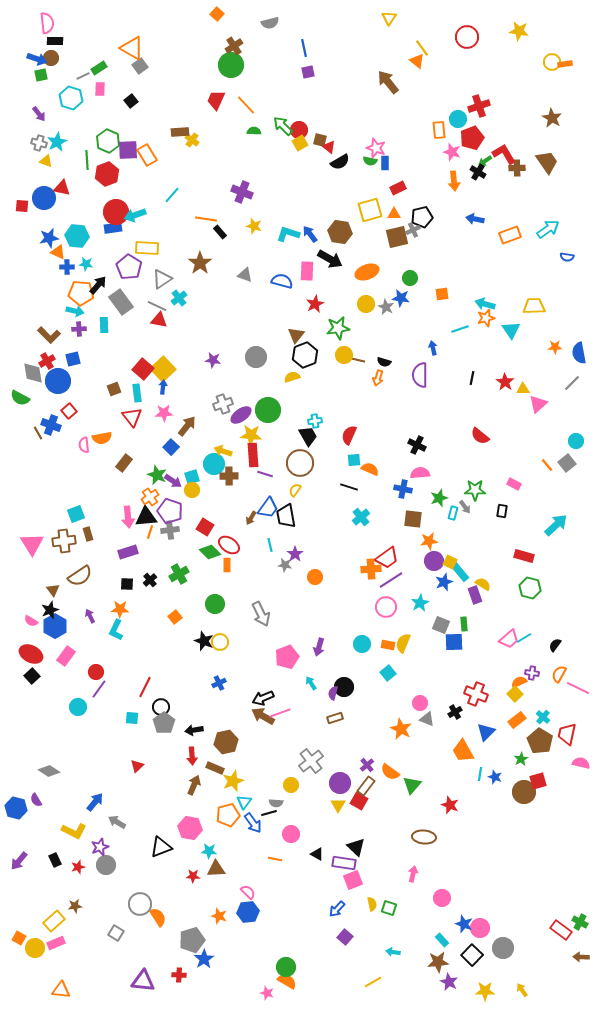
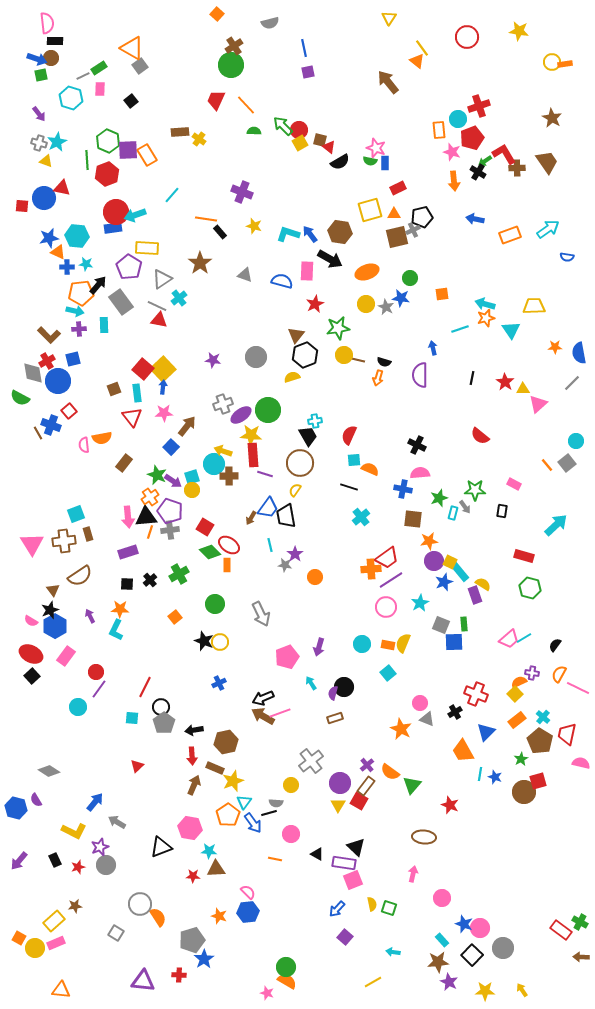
yellow cross at (192, 140): moved 7 px right, 1 px up
orange pentagon at (81, 293): rotated 10 degrees counterclockwise
orange pentagon at (228, 815): rotated 20 degrees counterclockwise
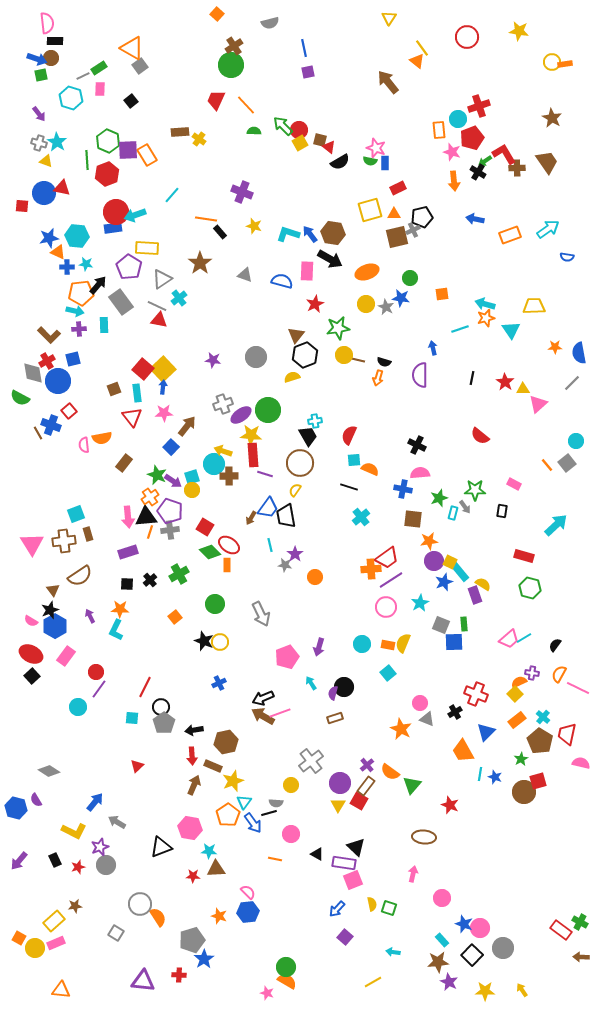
cyan star at (57, 142): rotated 12 degrees counterclockwise
blue circle at (44, 198): moved 5 px up
brown hexagon at (340, 232): moved 7 px left, 1 px down
brown rectangle at (215, 768): moved 2 px left, 2 px up
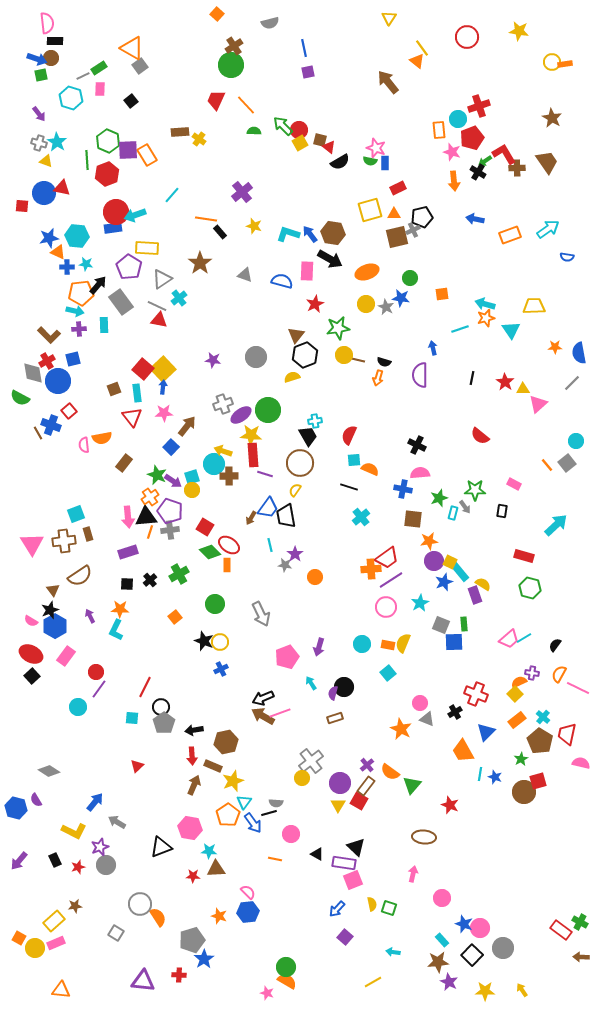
purple cross at (242, 192): rotated 30 degrees clockwise
blue cross at (219, 683): moved 2 px right, 14 px up
yellow circle at (291, 785): moved 11 px right, 7 px up
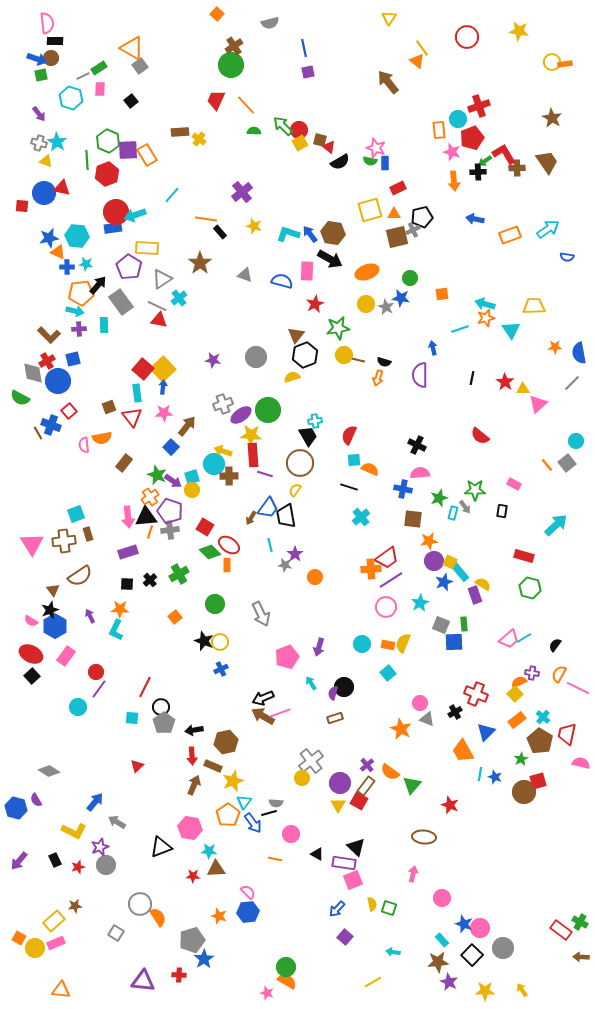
black cross at (478, 172): rotated 35 degrees counterclockwise
brown square at (114, 389): moved 5 px left, 18 px down
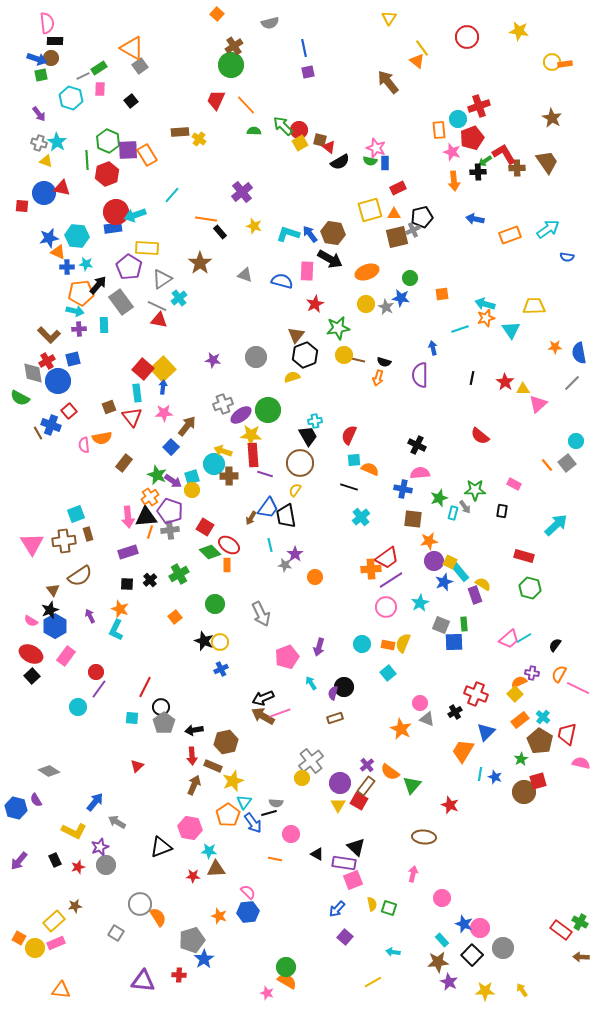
orange star at (120, 609): rotated 18 degrees clockwise
orange rectangle at (517, 720): moved 3 px right
orange trapezoid at (463, 751): rotated 60 degrees clockwise
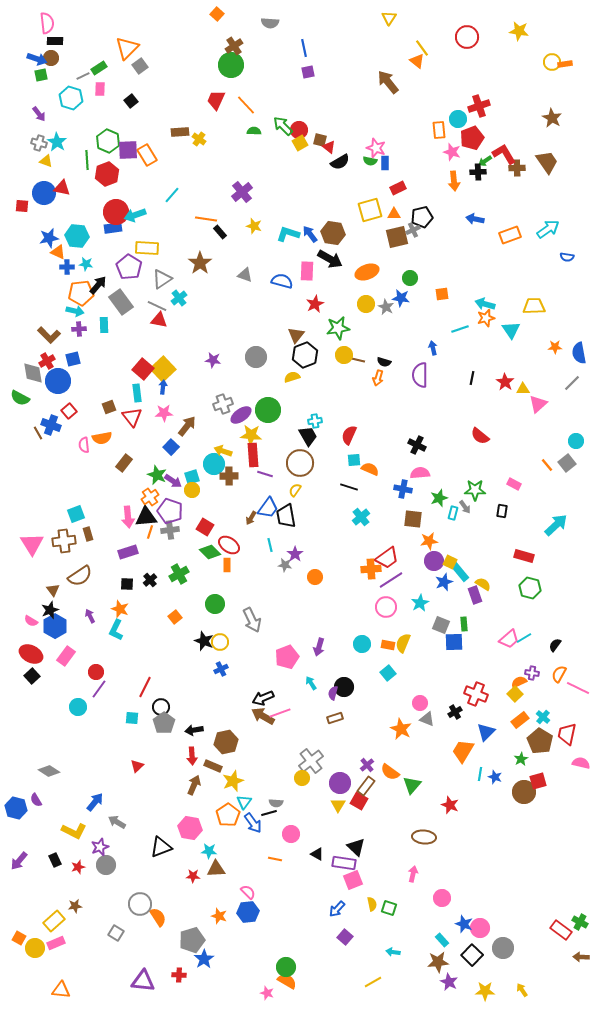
gray semicircle at (270, 23): rotated 18 degrees clockwise
orange triangle at (132, 48): moved 5 px left; rotated 45 degrees clockwise
gray arrow at (261, 614): moved 9 px left, 6 px down
